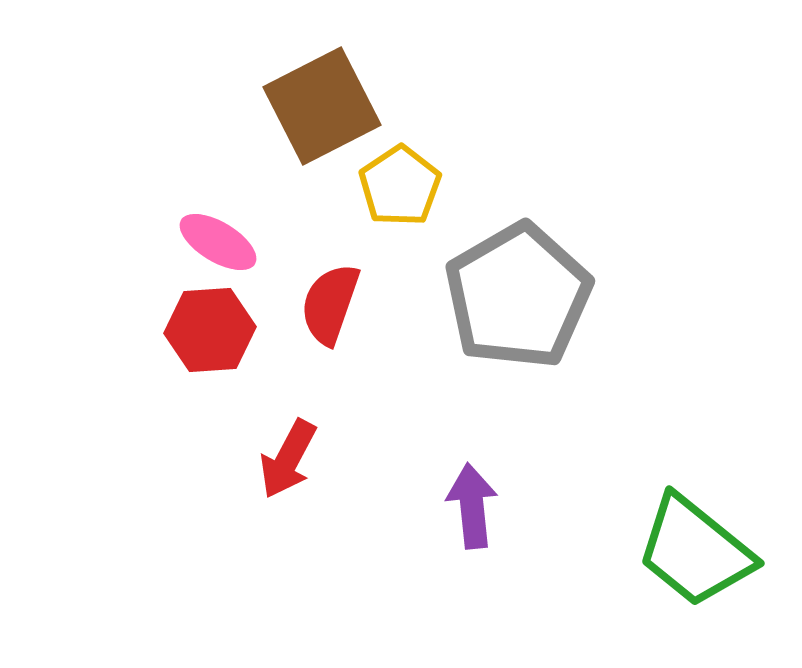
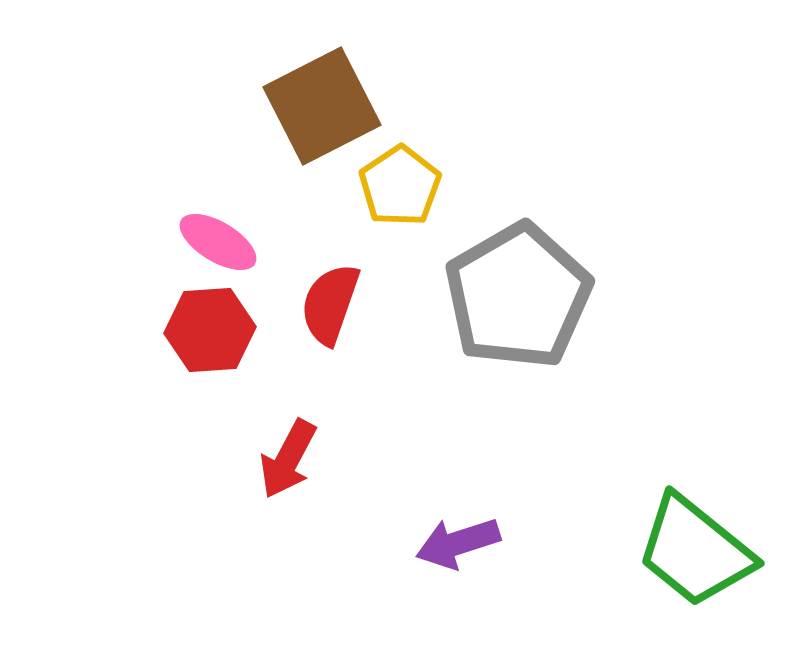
purple arrow: moved 14 px left, 37 px down; rotated 102 degrees counterclockwise
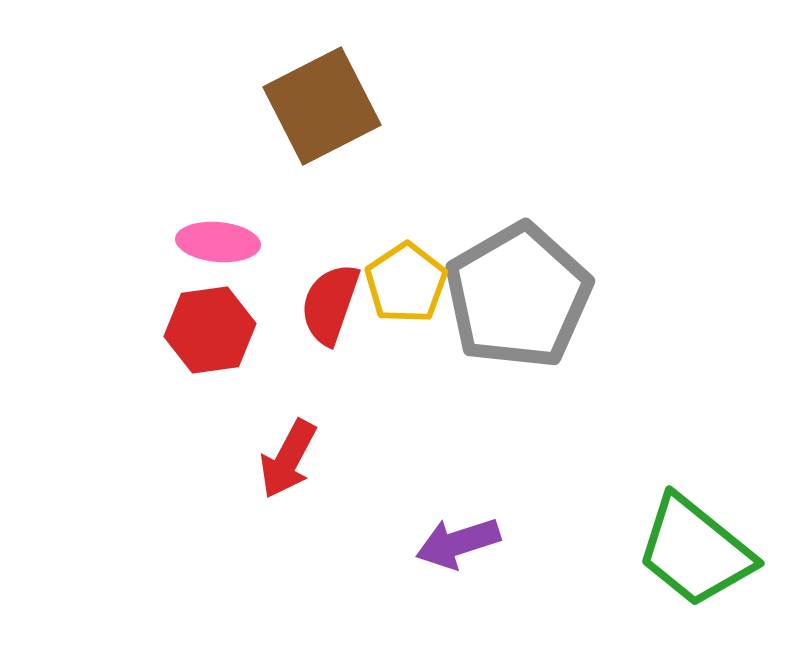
yellow pentagon: moved 6 px right, 97 px down
pink ellipse: rotated 26 degrees counterclockwise
red hexagon: rotated 4 degrees counterclockwise
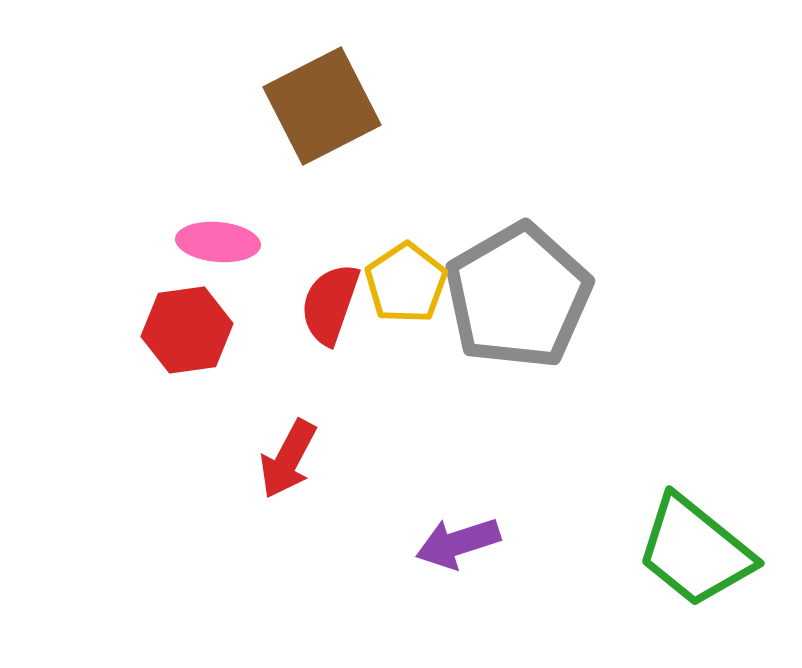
red hexagon: moved 23 px left
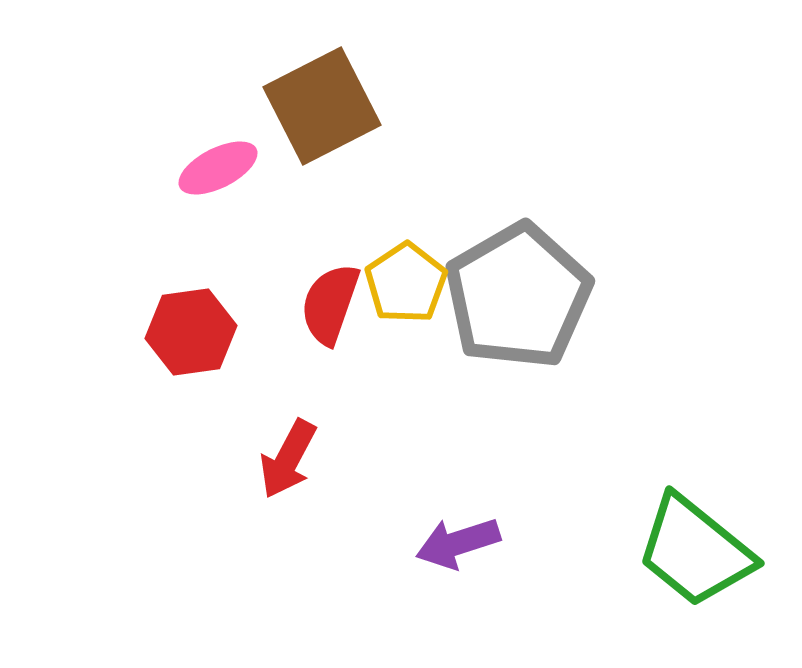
pink ellipse: moved 74 px up; rotated 32 degrees counterclockwise
red hexagon: moved 4 px right, 2 px down
